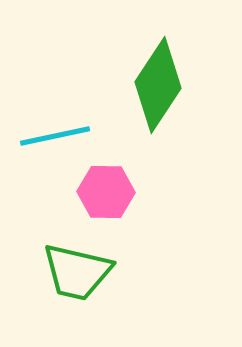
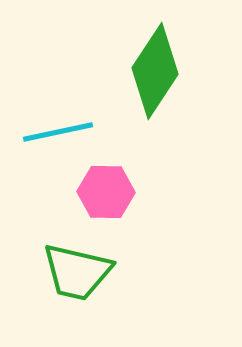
green diamond: moved 3 px left, 14 px up
cyan line: moved 3 px right, 4 px up
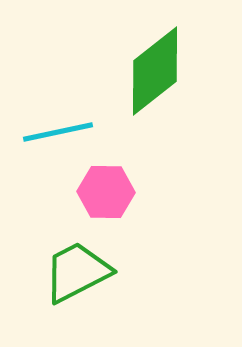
green diamond: rotated 18 degrees clockwise
green trapezoid: rotated 140 degrees clockwise
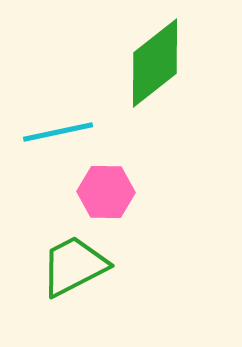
green diamond: moved 8 px up
green trapezoid: moved 3 px left, 6 px up
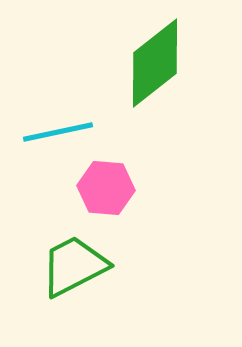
pink hexagon: moved 4 px up; rotated 4 degrees clockwise
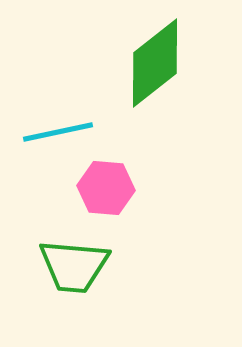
green trapezoid: rotated 148 degrees counterclockwise
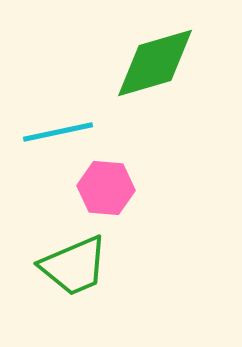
green diamond: rotated 22 degrees clockwise
green trapezoid: rotated 28 degrees counterclockwise
